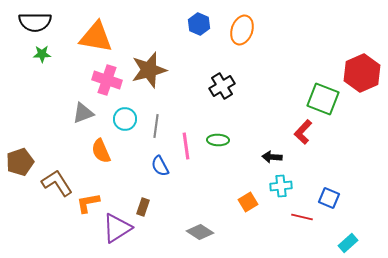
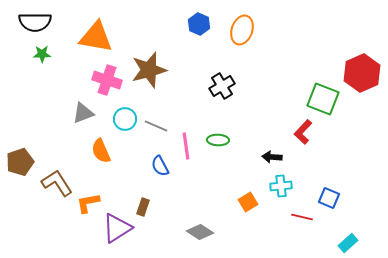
gray line: rotated 75 degrees counterclockwise
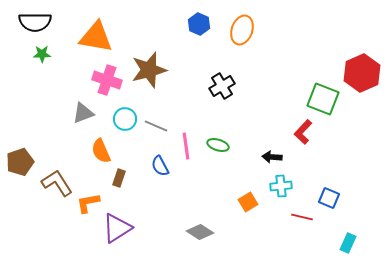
green ellipse: moved 5 px down; rotated 15 degrees clockwise
brown rectangle: moved 24 px left, 29 px up
cyan rectangle: rotated 24 degrees counterclockwise
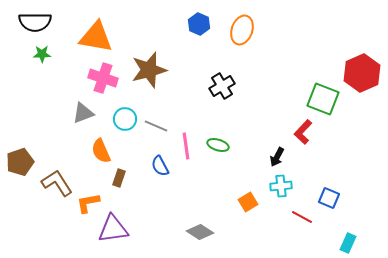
pink cross: moved 4 px left, 2 px up
black arrow: moved 5 px right; rotated 66 degrees counterclockwise
red line: rotated 15 degrees clockwise
purple triangle: moved 4 px left, 1 px down; rotated 24 degrees clockwise
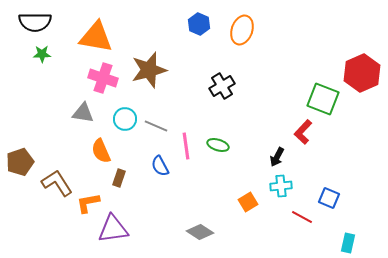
gray triangle: rotated 30 degrees clockwise
cyan rectangle: rotated 12 degrees counterclockwise
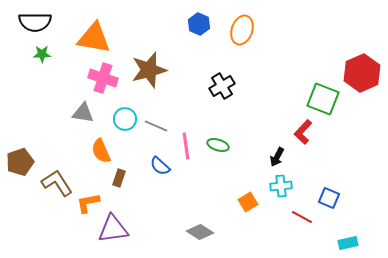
orange triangle: moved 2 px left, 1 px down
blue semicircle: rotated 20 degrees counterclockwise
cyan rectangle: rotated 66 degrees clockwise
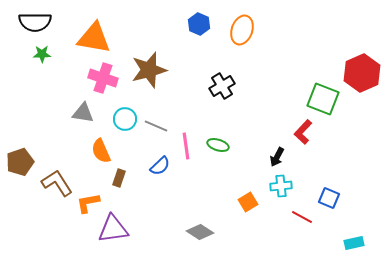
blue semicircle: rotated 85 degrees counterclockwise
cyan rectangle: moved 6 px right
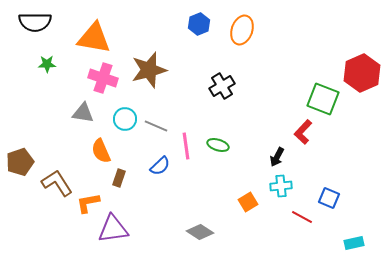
blue hexagon: rotated 15 degrees clockwise
green star: moved 5 px right, 10 px down
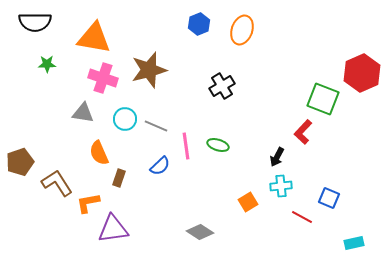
orange semicircle: moved 2 px left, 2 px down
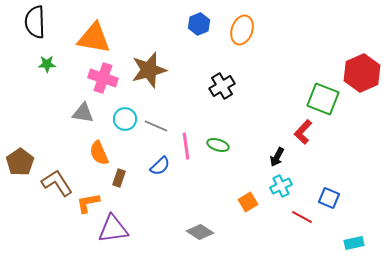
black semicircle: rotated 88 degrees clockwise
brown pentagon: rotated 16 degrees counterclockwise
cyan cross: rotated 20 degrees counterclockwise
